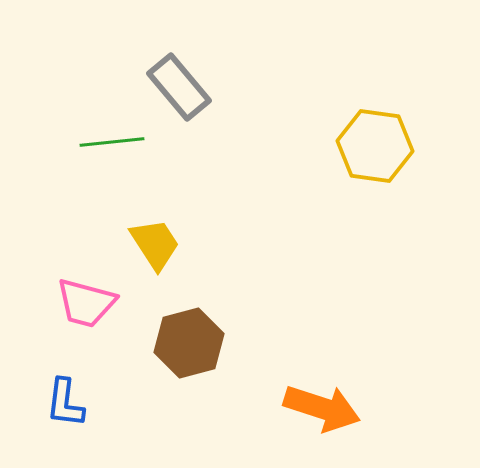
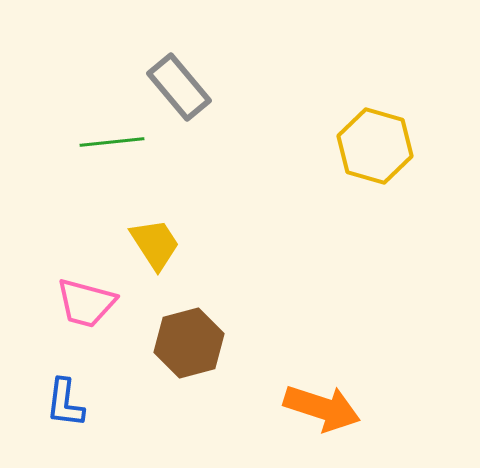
yellow hexagon: rotated 8 degrees clockwise
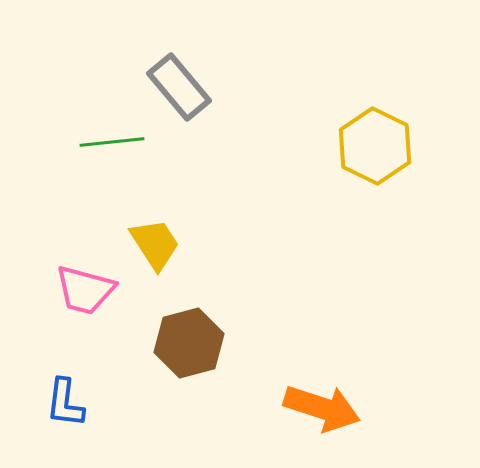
yellow hexagon: rotated 10 degrees clockwise
pink trapezoid: moved 1 px left, 13 px up
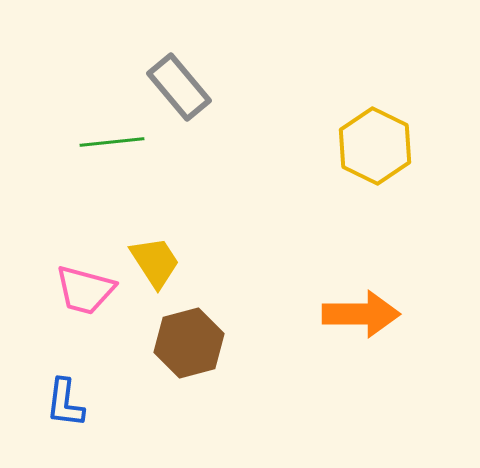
yellow trapezoid: moved 18 px down
orange arrow: moved 39 px right, 94 px up; rotated 18 degrees counterclockwise
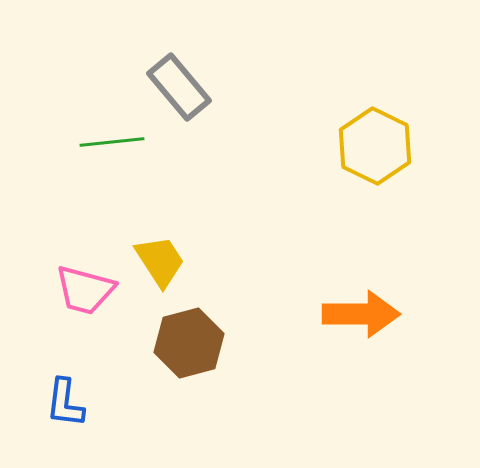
yellow trapezoid: moved 5 px right, 1 px up
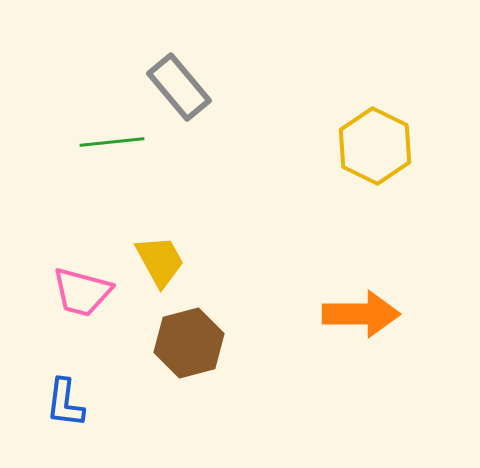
yellow trapezoid: rotated 4 degrees clockwise
pink trapezoid: moved 3 px left, 2 px down
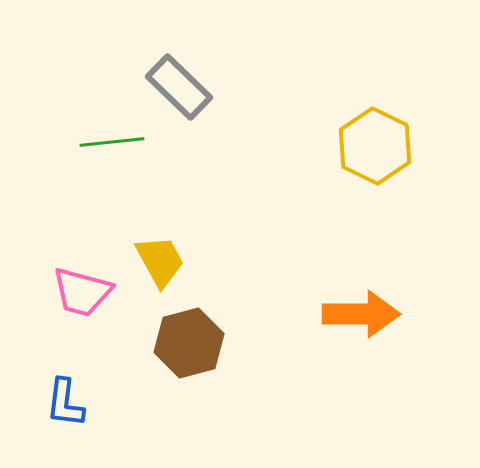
gray rectangle: rotated 6 degrees counterclockwise
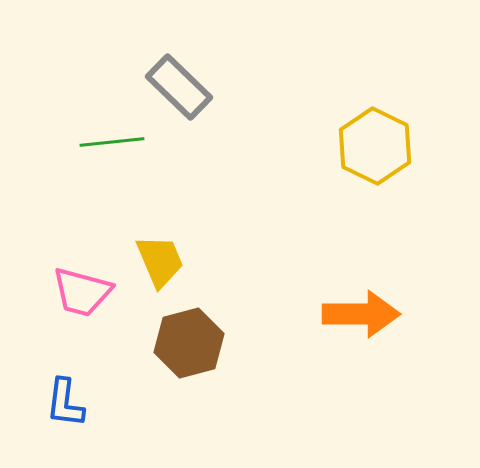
yellow trapezoid: rotated 6 degrees clockwise
